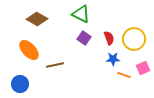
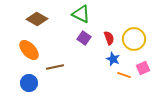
blue star: rotated 24 degrees clockwise
brown line: moved 2 px down
blue circle: moved 9 px right, 1 px up
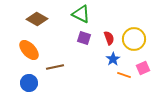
purple square: rotated 16 degrees counterclockwise
blue star: rotated 16 degrees clockwise
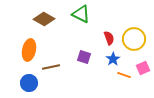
brown diamond: moved 7 px right
purple square: moved 19 px down
orange ellipse: rotated 55 degrees clockwise
brown line: moved 4 px left
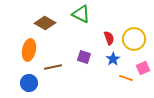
brown diamond: moved 1 px right, 4 px down
brown line: moved 2 px right
orange line: moved 2 px right, 3 px down
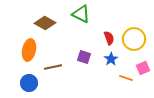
blue star: moved 2 px left
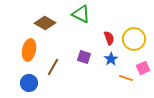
brown line: rotated 48 degrees counterclockwise
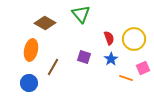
green triangle: rotated 24 degrees clockwise
orange ellipse: moved 2 px right
